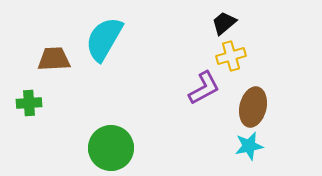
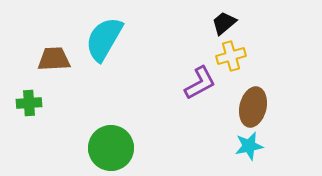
purple L-shape: moved 4 px left, 5 px up
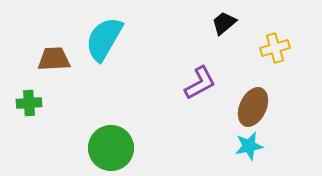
yellow cross: moved 44 px right, 8 px up
brown ellipse: rotated 12 degrees clockwise
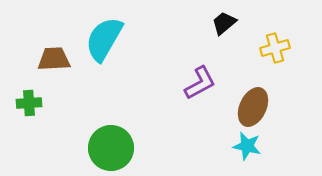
cyan star: moved 2 px left; rotated 24 degrees clockwise
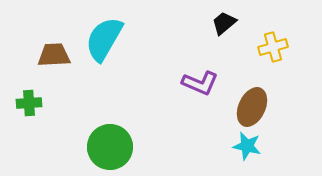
yellow cross: moved 2 px left, 1 px up
brown trapezoid: moved 4 px up
purple L-shape: rotated 51 degrees clockwise
brown ellipse: moved 1 px left
green circle: moved 1 px left, 1 px up
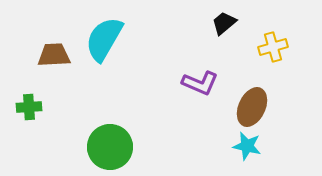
green cross: moved 4 px down
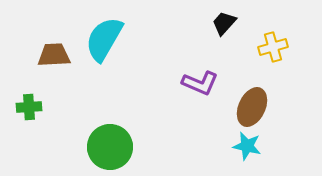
black trapezoid: rotated 8 degrees counterclockwise
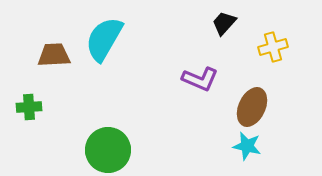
purple L-shape: moved 4 px up
green circle: moved 2 px left, 3 px down
